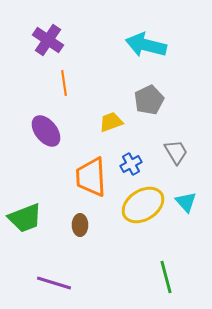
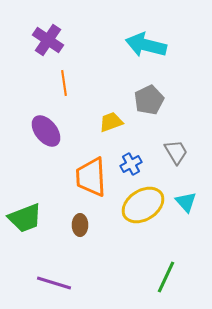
green line: rotated 40 degrees clockwise
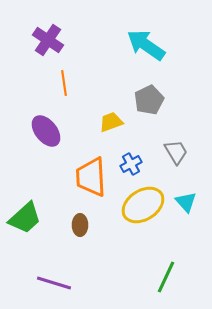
cyan arrow: rotated 21 degrees clockwise
green trapezoid: rotated 21 degrees counterclockwise
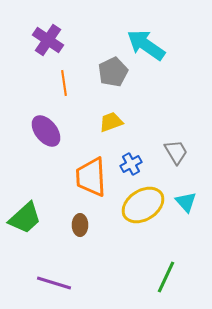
gray pentagon: moved 36 px left, 28 px up
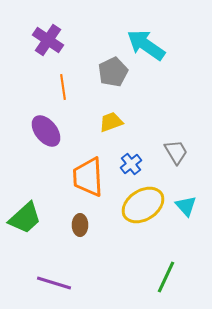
orange line: moved 1 px left, 4 px down
blue cross: rotated 10 degrees counterclockwise
orange trapezoid: moved 3 px left
cyan triangle: moved 4 px down
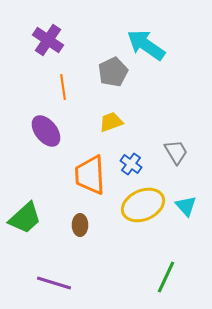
blue cross: rotated 15 degrees counterclockwise
orange trapezoid: moved 2 px right, 2 px up
yellow ellipse: rotated 9 degrees clockwise
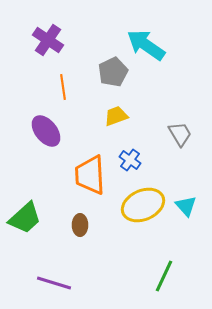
yellow trapezoid: moved 5 px right, 6 px up
gray trapezoid: moved 4 px right, 18 px up
blue cross: moved 1 px left, 4 px up
green line: moved 2 px left, 1 px up
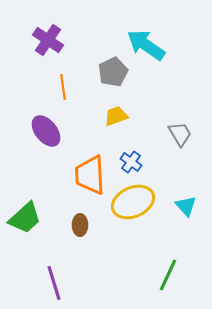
blue cross: moved 1 px right, 2 px down
yellow ellipse: moved 10 px left, 3 px up
green line: moved 4 px right, 1 px up
purple line: rotated 56 degrees clockwise
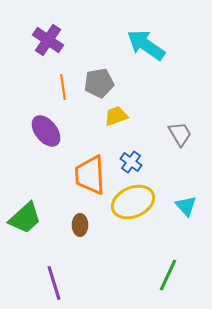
gray pentagon: moved 14 px left, 11 px down; rotated 16 degrees clockwise
